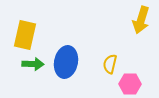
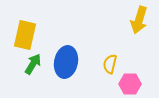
yellow arrow: moved 2 px left
green arrow: rotated 60 degrees counterclockwise
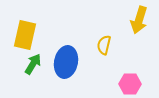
yellow semicircle: moved 6 px left, 19 px up
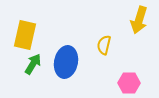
pink hexagon: moved 1 px left, 1 px up
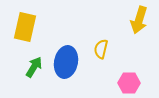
yellow rectangle: moved 8 px up
yellow semicircle: moved 3 px left, 4 px down
green arrow: moved 1 px right, 3 px down
